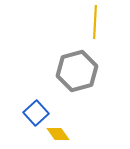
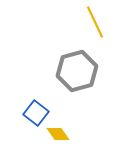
yellow line: rotated 28 degrees counterclockwise
blue square: rotated 10 degrees counterclockwise
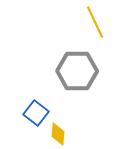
gray hexagon: rotated 15 degrees clockwise
yellow diamond: rotated 40 degrees clockwise
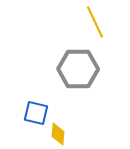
gray hexagon: moved 1 px right, 2 px up
blue square: rotated 25 degrees counterclockwise
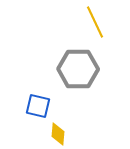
blue square: moved 2 px right, 7 px up
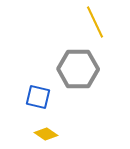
blue square: moved 9 px up
yellow diamond: moved 12 px left; rotated 60 degrees counterclockwise
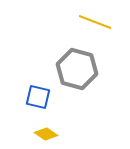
yellow line: rotated 44 degrees counterclockwise
gray hexagon: moved 1 px left; rotated 15 degrees clockwise
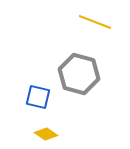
gray hexagon: moved 2 px right, 5 px down
